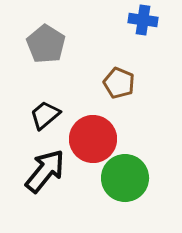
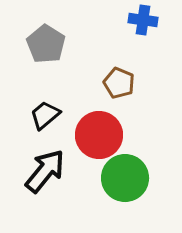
red circle: moved 6 px right, 4 px up
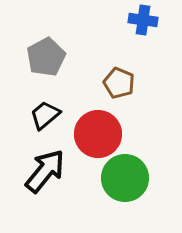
gray pentagon: moved 13 px down; rotated 12 degrees clockwise
red circle: moved 1 px left, 1 px up
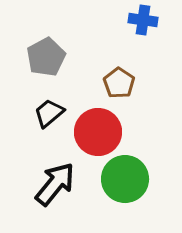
brown pentagon: rotated 12 degrees clockwise
black trapezoid: moved 4 px right, 2 px up
red circle: moved 2 px up
black arrow: moved 10 px right, 13 px down
green circle: moved 1 px down
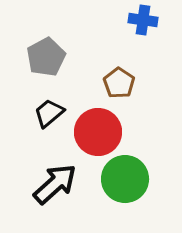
black arrow: rotated 9 degrees clockwise
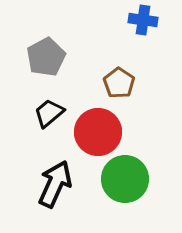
black arrow: rotated 24 degrees counterclockwise
